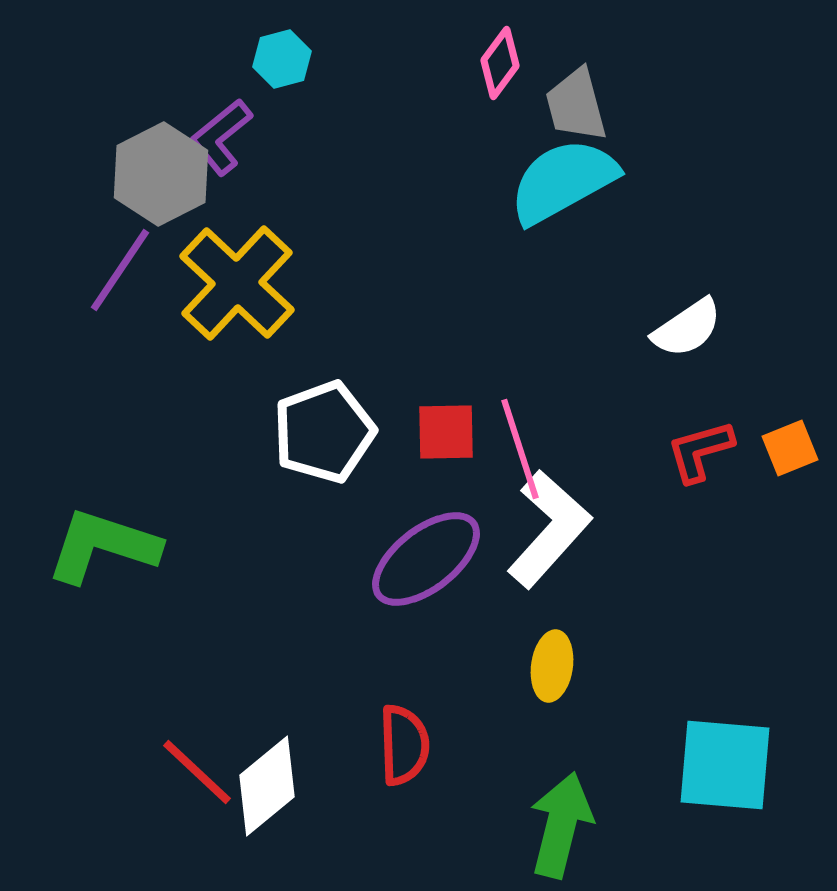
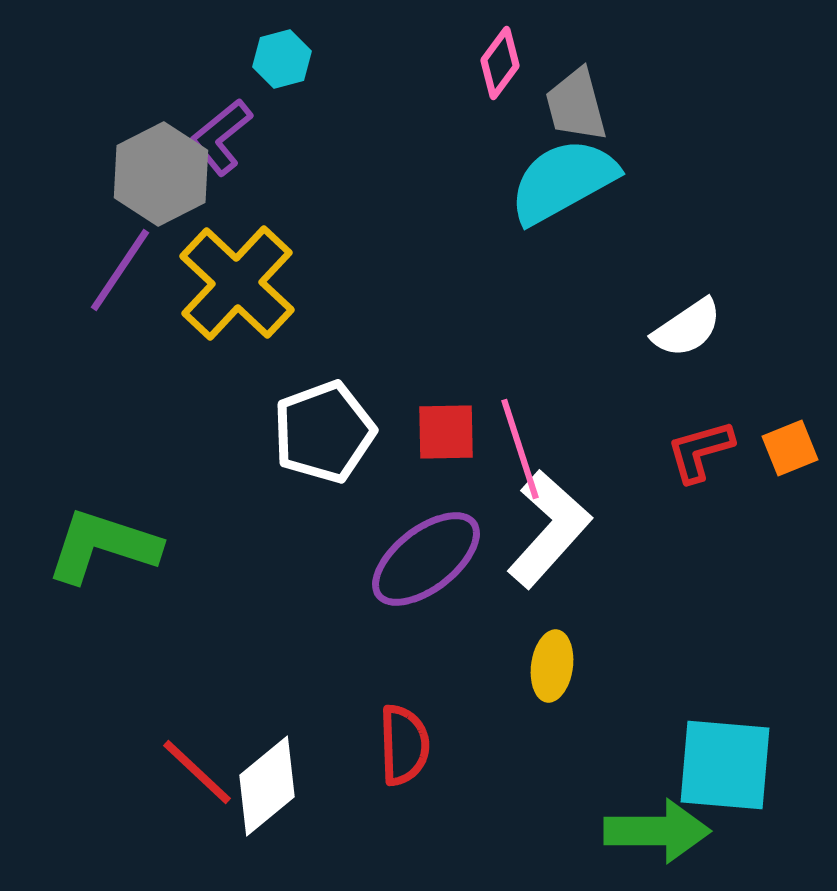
green arrow: moved 96 px right, 6 px down; rotated 76 degrees clockwise
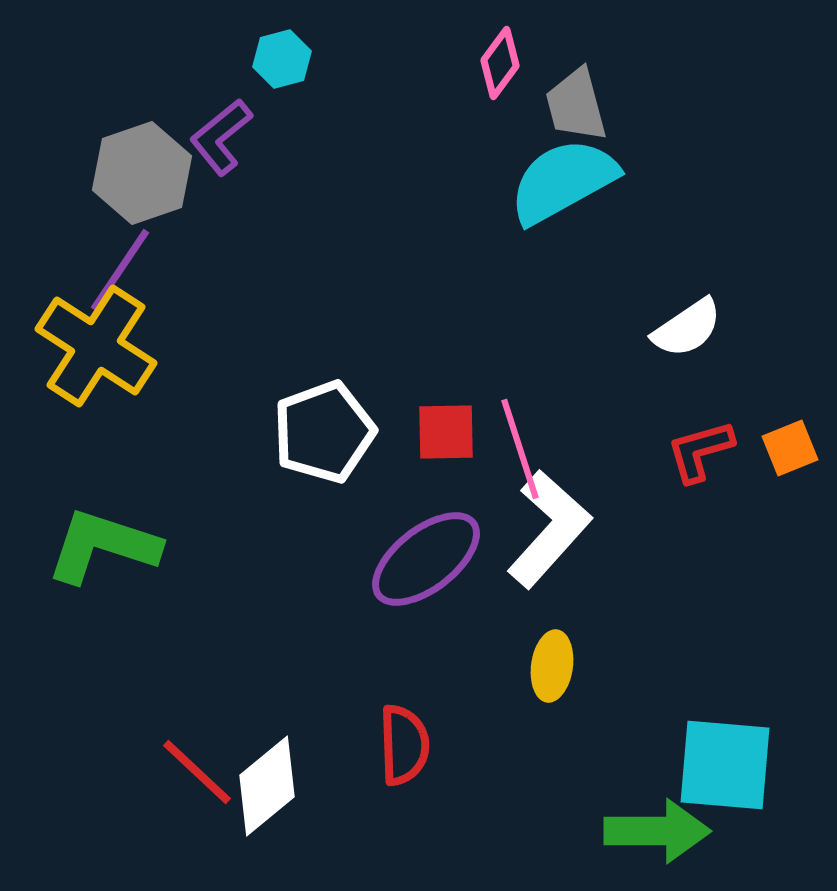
gray hexagon: moved 19 px left, 1 px up; rotated 8 degrees clockwise
yellow cross: moved 141 px left, 63 px down; rotated 10 degrees counterclockwise
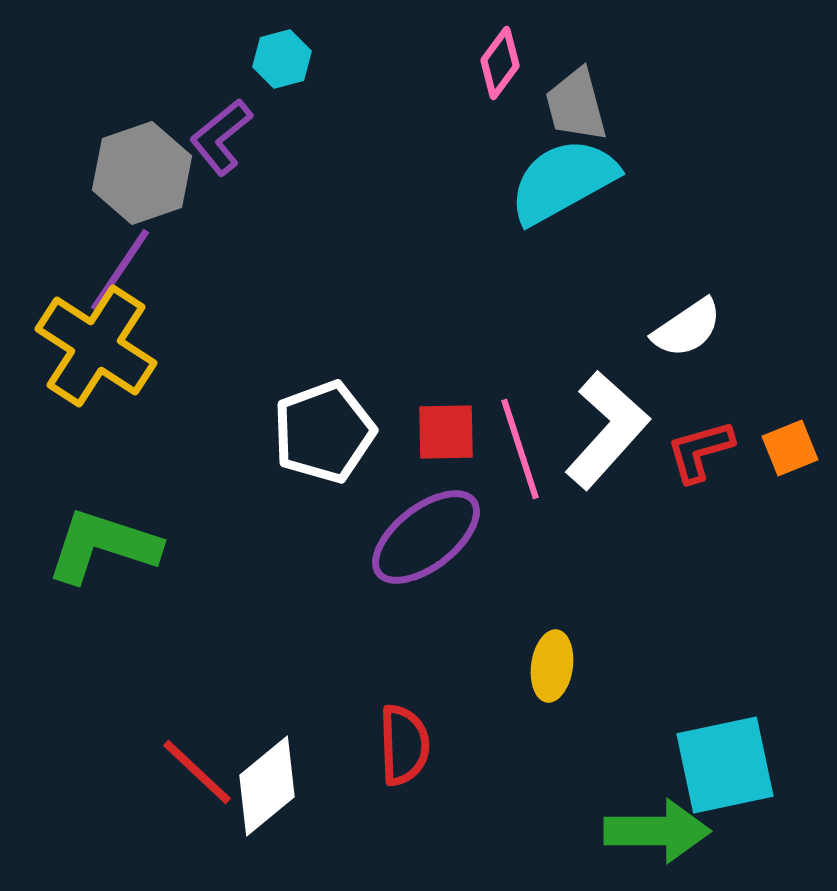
white L-shape: moved 58 px right, 99 px up
purple ellipse: moved 22 px up
cyan square: rotated 17 degrees counterclockwise
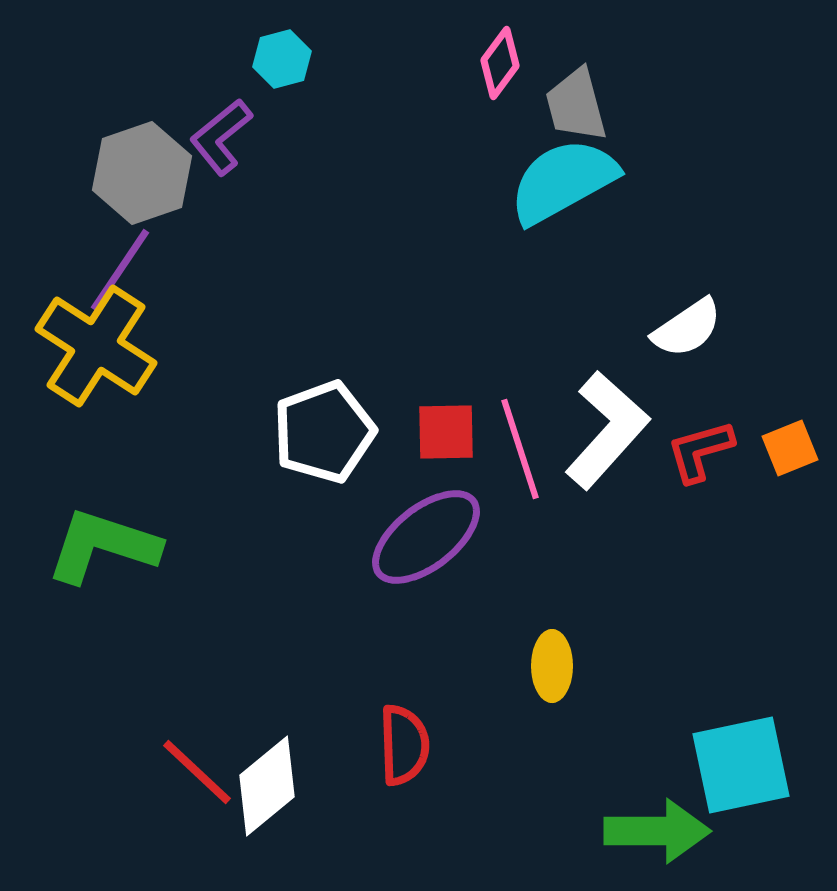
yellow ellipse: rotated 8 degrees counterclockwise
cyan square: moved 16 px right
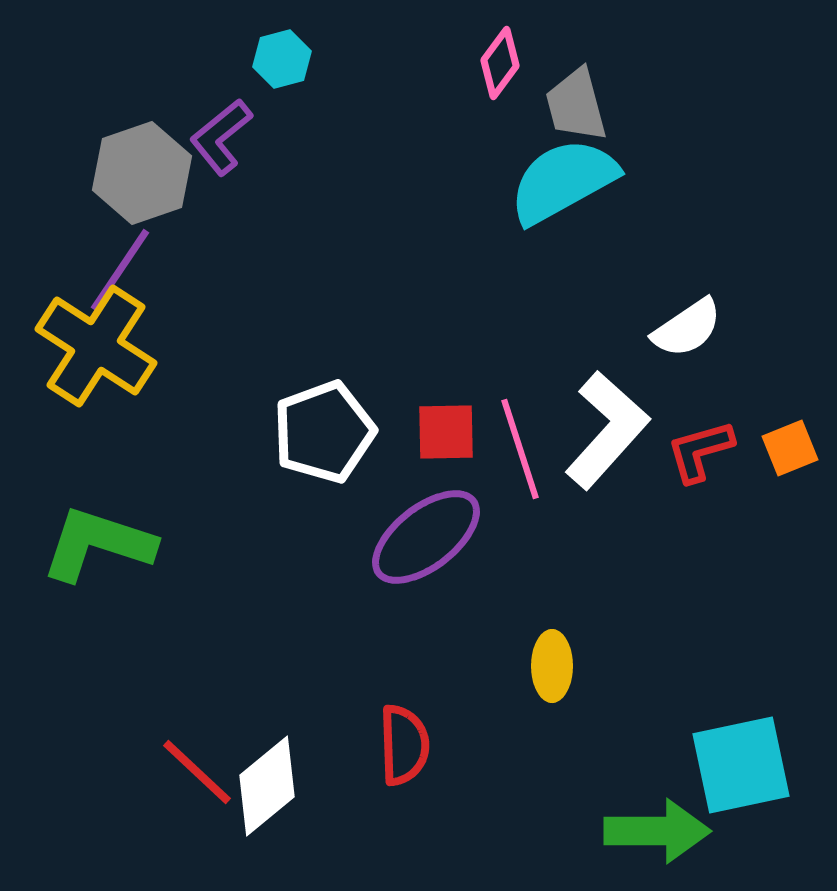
green L-shape: moved 5 px left, 2 px up
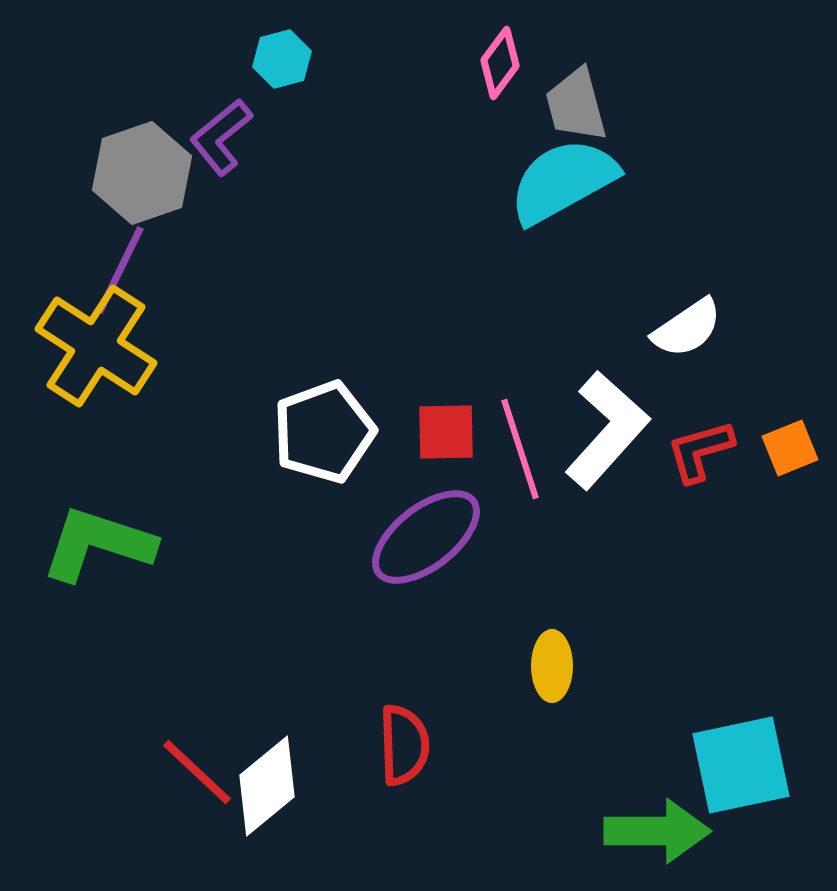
purple line: rotated 8 degrees counterclockwise
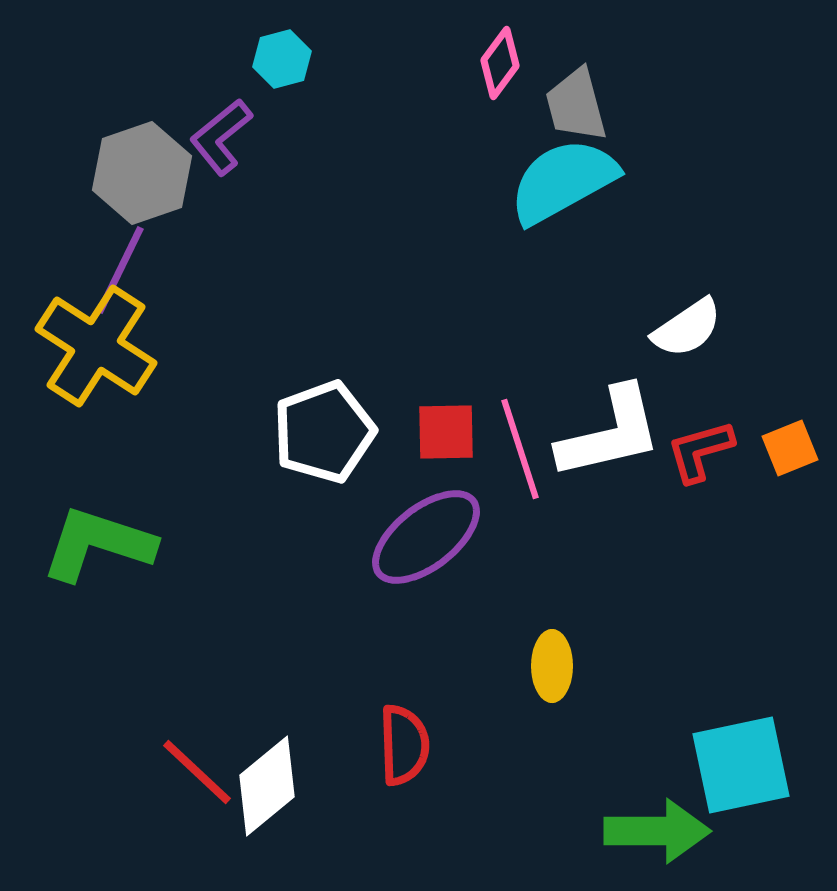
white L-shape: moved 3 px right, 3 px down; rotated 35 degrees clockwise
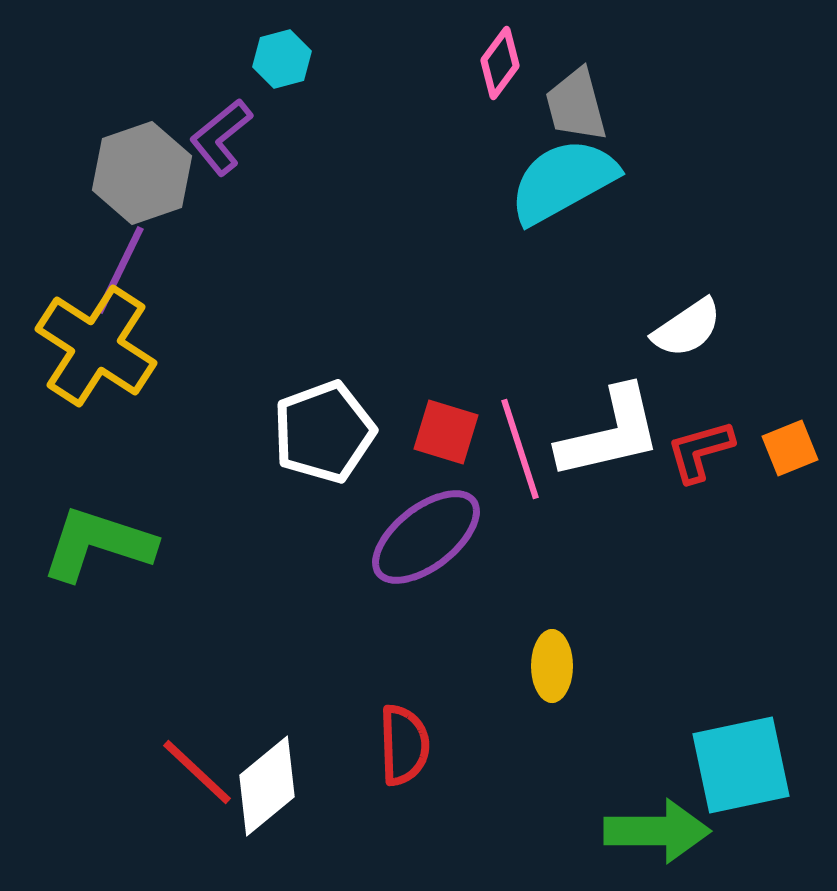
red square: rotated 18 degrees clockwise
